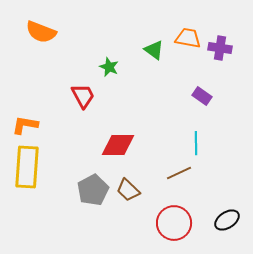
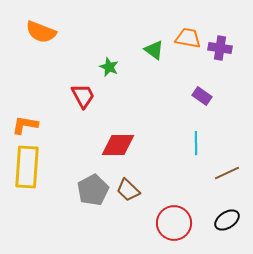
brown line: moved 48 px right
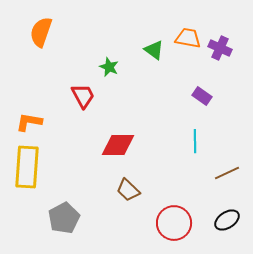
orange semicircle: rotated 88 degrees clockwise
purple cross: rotated 15 degrees clockwise
orange L-shape: moved 4 px right, 3 px up
cyan line: moved 1 px left, 2 px up
gray pentagon: moved 29 px left, 28 px down
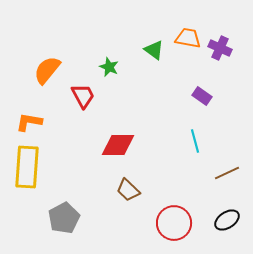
orange semicircle: moved 6 px right, 38 px down; rotated 20 degrees clockwise
cyan line: rotated 15 degrees counterclockwise
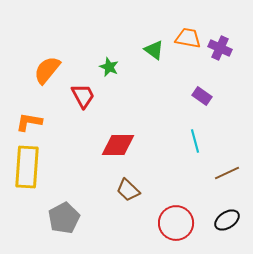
red circle: moved 2 px right
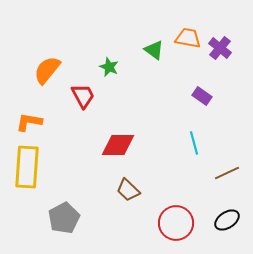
purple cross: rotated 15 degrees clockwise
cyan line: moved 1 px left, 2 px down
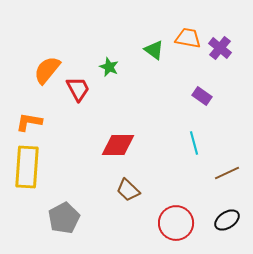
red trapezoid: moved 5 px left, 7 px up
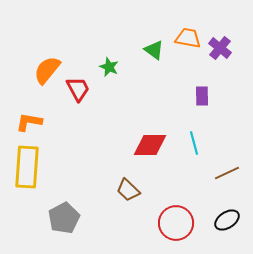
purple rectangle: rotated 54 degrees clockwise
red diamond: moved 32 px right
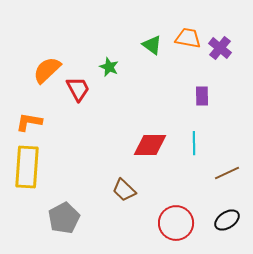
green triangle: moved 2 px left, 5 px up
orange semicircle: rotated 8 degrees clockwise
cyan line: rotated 15 degrees clockwise
brown trapezoid: moved 4 px left
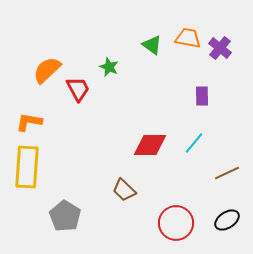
cyan line: rotated 40 degrees clockwise
gray pentagon: moved 1 px right, 2 px up; rotated 12 degrees counterclockwise
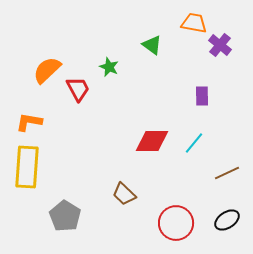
orange trapezoid: moved 6 px right, 15 px up
purple cross: moved 3 px up
red diamond: moved 2 px right, 4 px up
brown trapezoid: moved 4 px down
